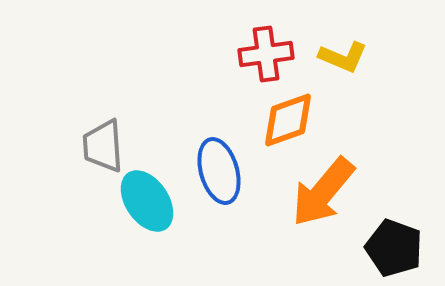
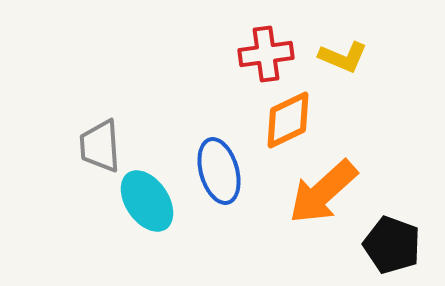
orange diamond: rotated 6 degrees counterclockwise
gray trapezoid: moved 3 px left
orange arrow: rotated 8 degrees clockwise
black pentagon: moved 2 px left, 3 px up
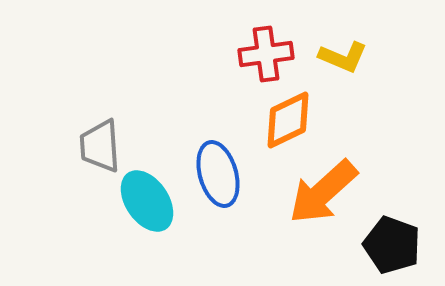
blue ellipse: moved 1 px left, 3 px down
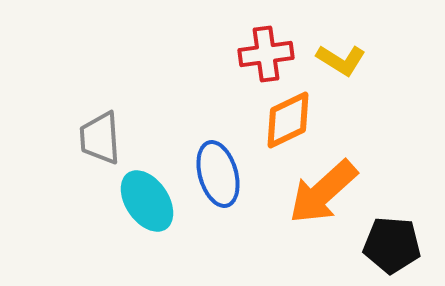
yellow L-shape: moved 2 px left, 3 px down; rotated 9 degrees clockwise
gray trapezoid: moved 8 px up
black pentagon: rotated 16 degrees counterclockwise
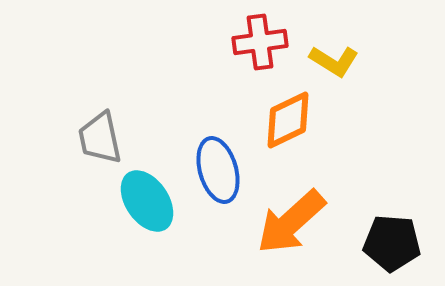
red cross: moved 6 px left, 12 px up
yellow L-shape: moved 7 px left, 1 px down
gray trapezoid: rotated 8 degrees counterclockwise
blue ellipse: moved 4 px up
orange arrow: moved 32 px left, 30 px down
black pentagon: moved 2 px up
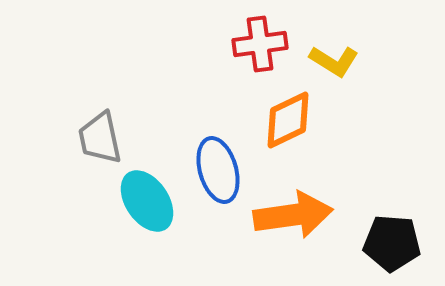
red cross: moved 2 px down
orange arrow: moved 2 px right, 7 px up; rotated 146 degrees counterclockwise
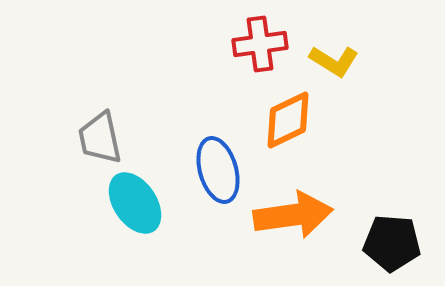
cyan ellipse: moved 12 px left, 2 px down
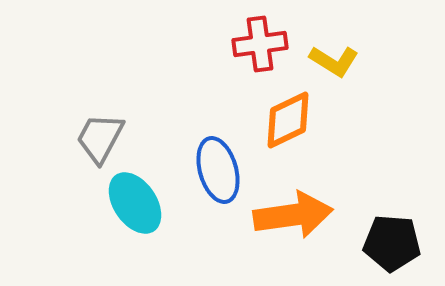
gray trapezoid: rotated 40 degrees clockwise
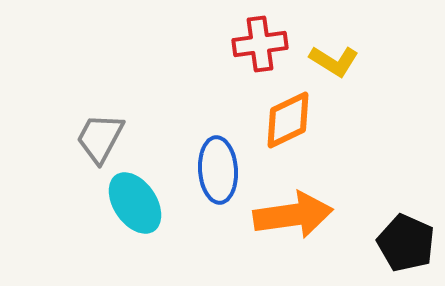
blue ellipse: rotated 12 degrees clockwise
black pentagon: moved 14 px right; rotated 20 degrees clockwise
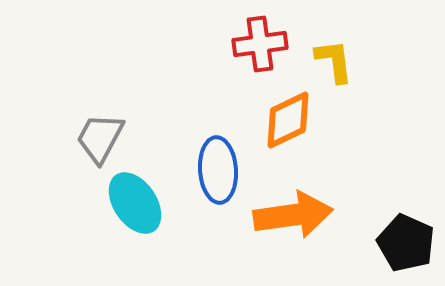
yellow L-shape: rotated 129 degrees counterclockwise
